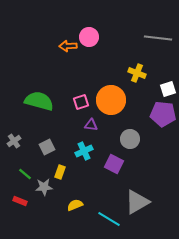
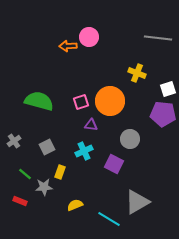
orange circle: moved 1 px left, 1 px down
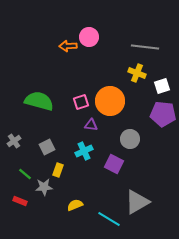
gray line: moved 13 px left, 9 px down
white square: moved 6 px left, 3 px up
yellow rectangle: moved 2 px left, 2 px up
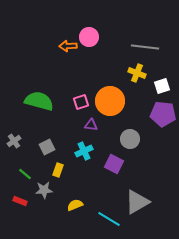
gray star: moved 3 px down
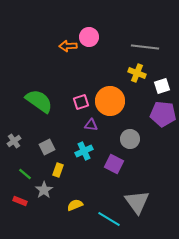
green semicircle: rotated 20 degrees clockwise
gray star: rotated 30 degrees counterclockwise
gray triangle: rotated 36 degrees counterclockwise
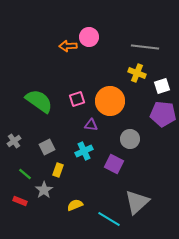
pink square: moved 4 px left, 3 px up
gray triangle: rotated 24 degrees clockwise
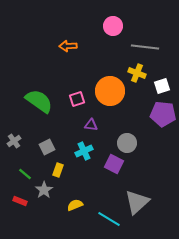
pink circle: moved 24 px right, 11 px up
orange circle: moved 10 px up
gray circle: moved 3 px left, 4 px down
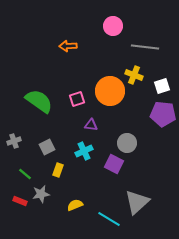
yellow cross: moved 3 px left, 2 px down
gray cross: rotated 16 degrees clockwise
gray star: moved 3 px left, 4 px down; rotated 24 degrees clockwise
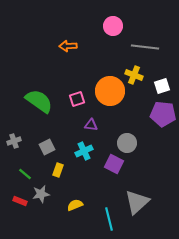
cyan line: rotated 45 degrees clockwise
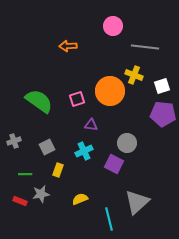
green line: rotated 40 degrees counterclockwise
yellow semicircle: moved 5 px right, 6 px up
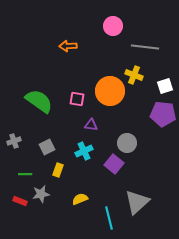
white square: moved 3 px right
pink square: rotated 28 degrees clockwise
purple square: rotated 12 degrees clockwise
cyan line: moved 1 px up
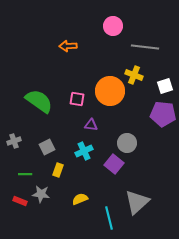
gray star: rotated 18 degrees clockwise
